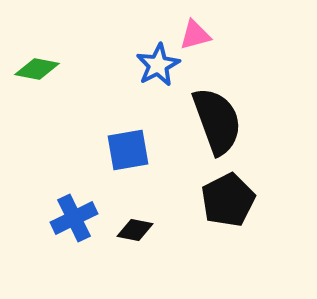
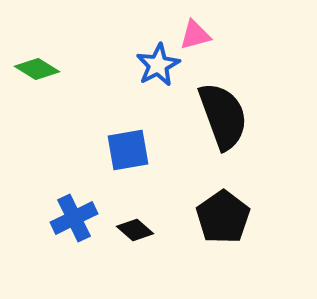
green diamond: rotated 21 degrees clockwise
black semicircle: moved 6 px right, 5 px up
black pentagon: moved 5 px left, 17 px down; rotated 8 degrees counterclockwise
black diamond: rotated 30 degrees clockwise
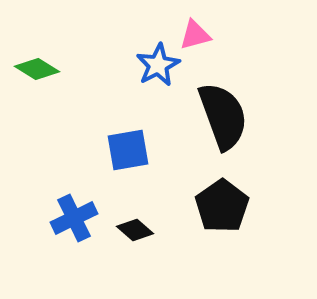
black pentagon: moved 1 px left, 11 px up
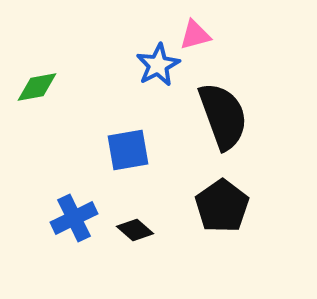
green diamond: moved 18 px down; rotated 42 degrees counterclockwise
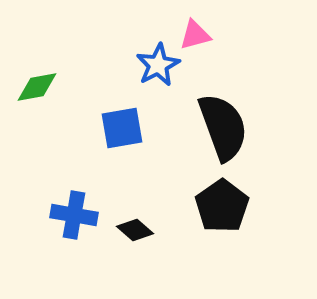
black semicircle: moved 11 px down
blue square: moved 6 px left, 22 px up
blue cross: moved 3 px up; rotated 36 degrees clockwise
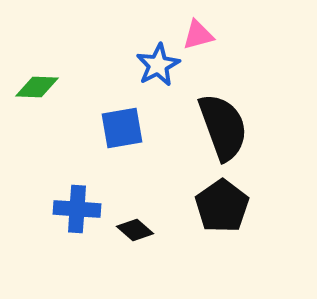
pink triangle: moved 3 px right
green diamond: rotated 12 degrees clockwise
blue cross: moved 3 px right, 6 px up; rotated 6 degrees counterclockwise
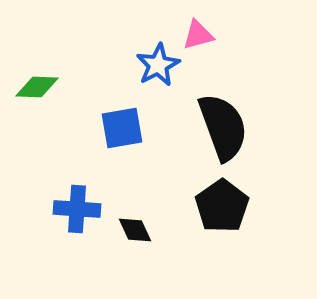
black diamond: rotated 24 degrees clockwise
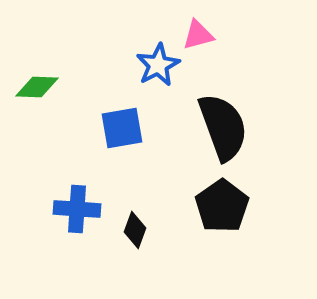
black diamond: rotated 45 degrees clockwise
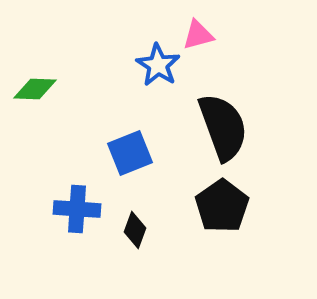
blue star: rotated 12 degrees counterclockwise
green diamond: moved 2 px left, 2 px down
blue square: moved 8 px right, 25 px down; rotated 12 degrees counterclockwise
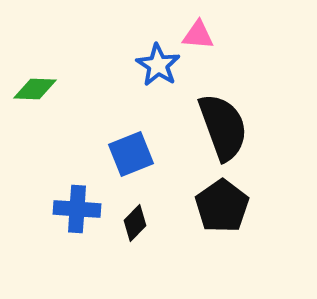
pink triangle: rotated 20 degrees clockwise
blue square: moved 1 px right, 1 px down
black diamond: moved 7 px up; rotated 24 degrees clockwise
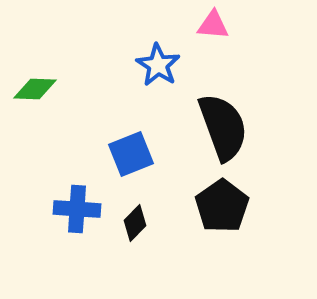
pink triangle: moved 15 px right, 10 px up
